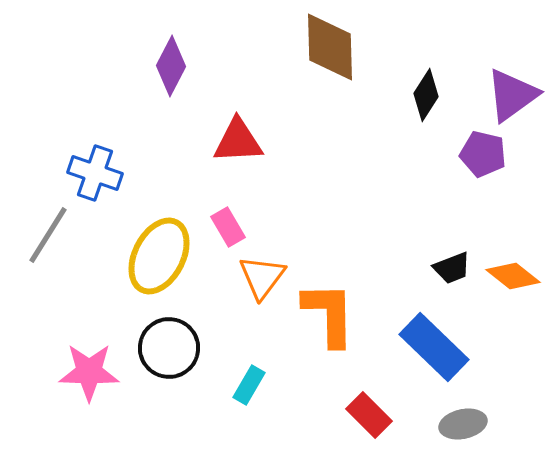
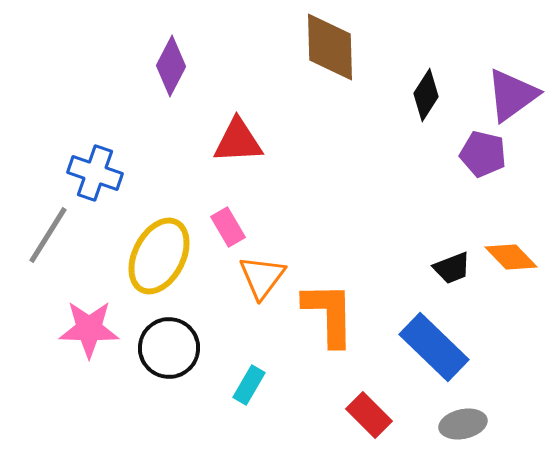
orange diamond: moved 2 px left, 19 px up; rotated 8 degrees clockwise
pink star: moved 43 px up
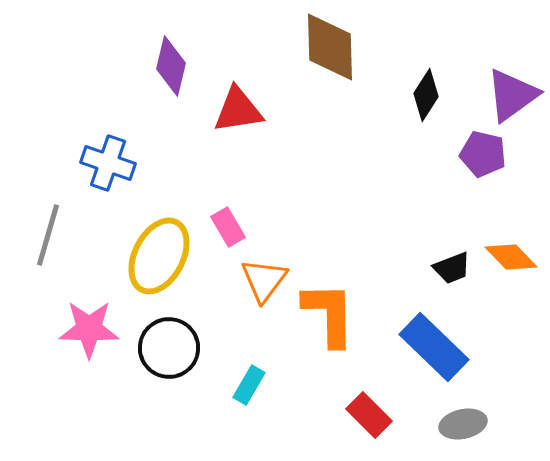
purple diamond: rotated 14 degrees counterclockwise
red triangle: moved 31 px up; rotated 6 degrees counterclockwise
blue cross: moved 13 px right, 10 px up
gray line: rotated 16 degrees counterclockwise
orange triangle: moved 2 px right, 3 px down
